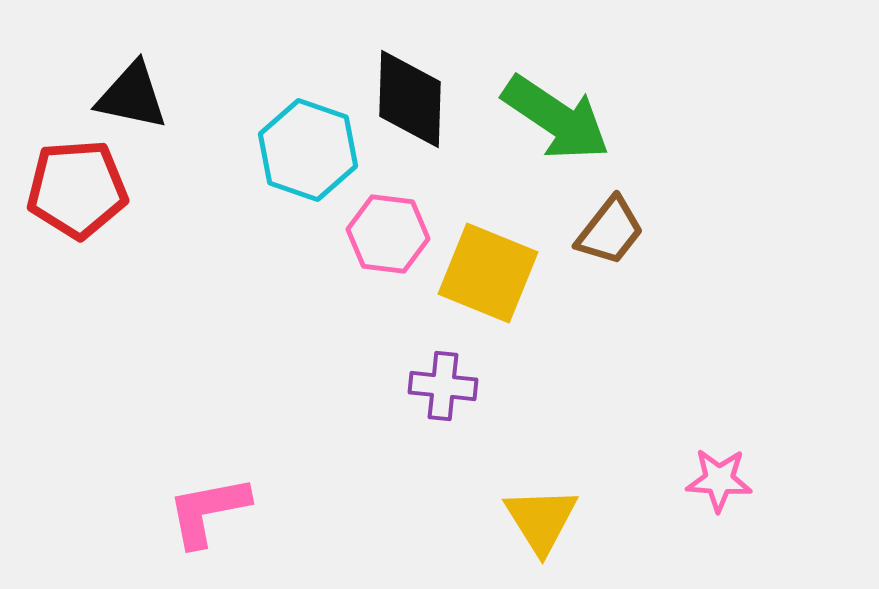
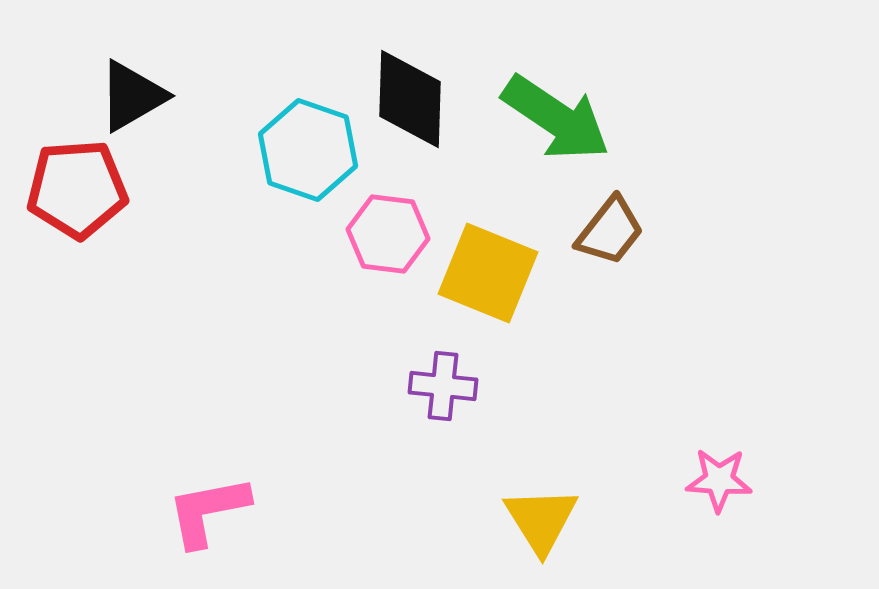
black triangle: rotated 42 degrees counterclockwise
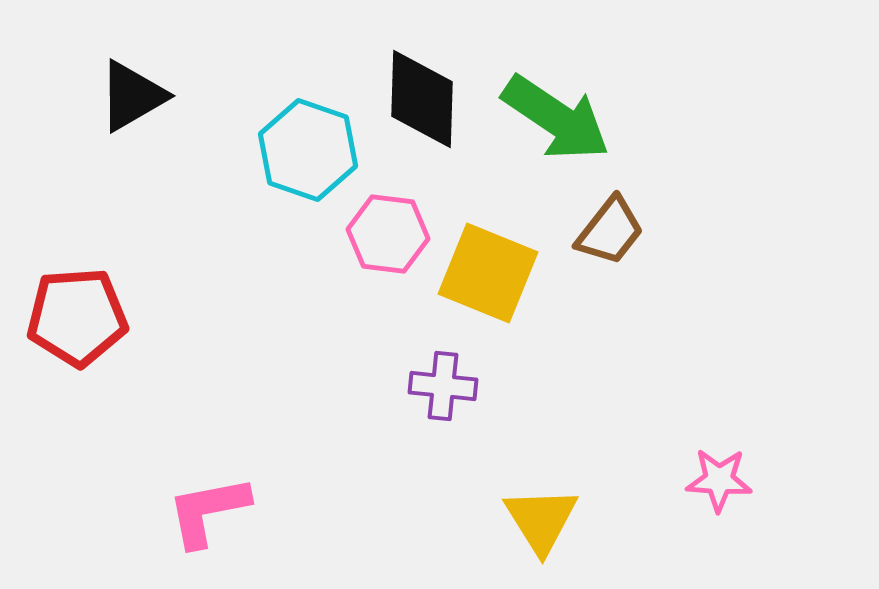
black diamond: moved 12 px right
red pentagon: moved 128 px down
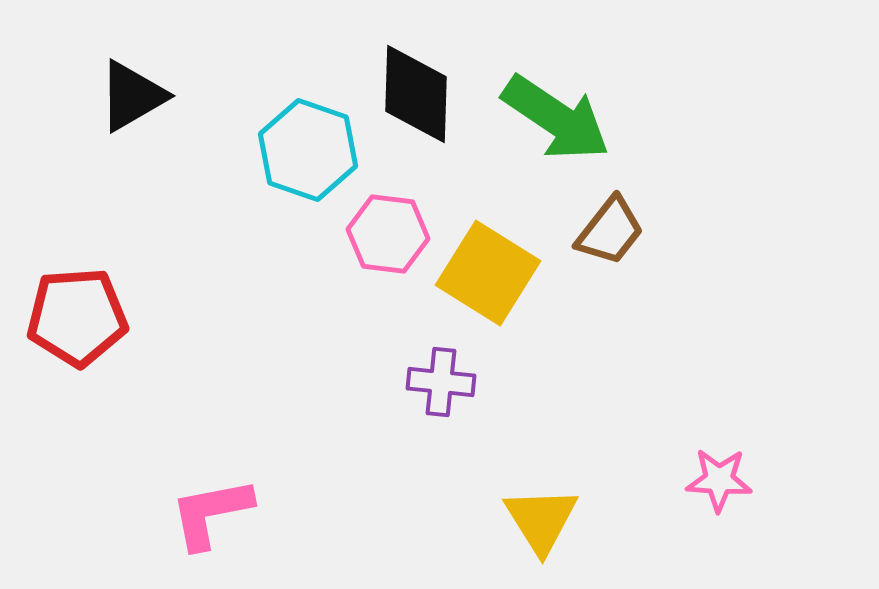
black diamond: moved 6 px left, 5 px up
yellow square: rotated 10 degrees clockwise
purple cross: moved 2 px left, 4 px up
pink L-shape: moved 3 px right, 2 px down
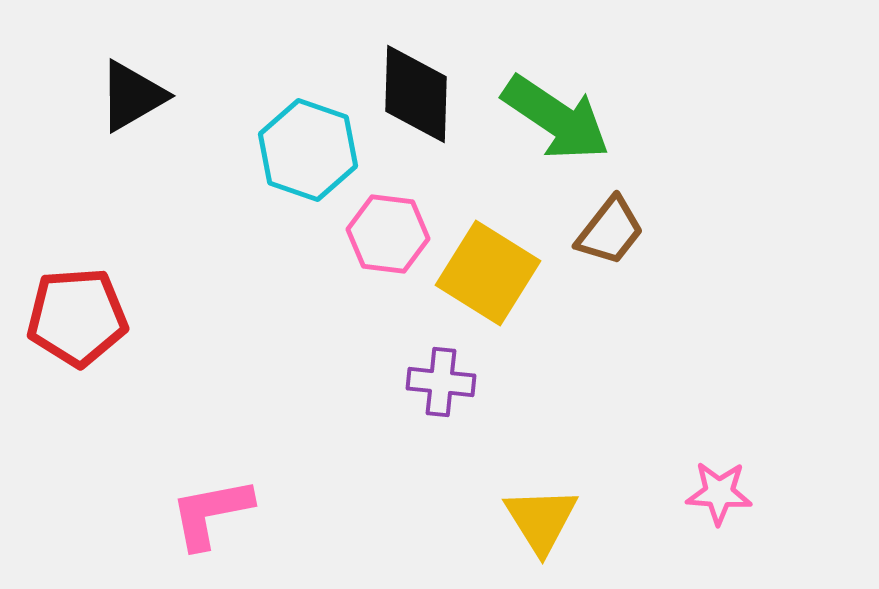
pink star: moved 13 px down
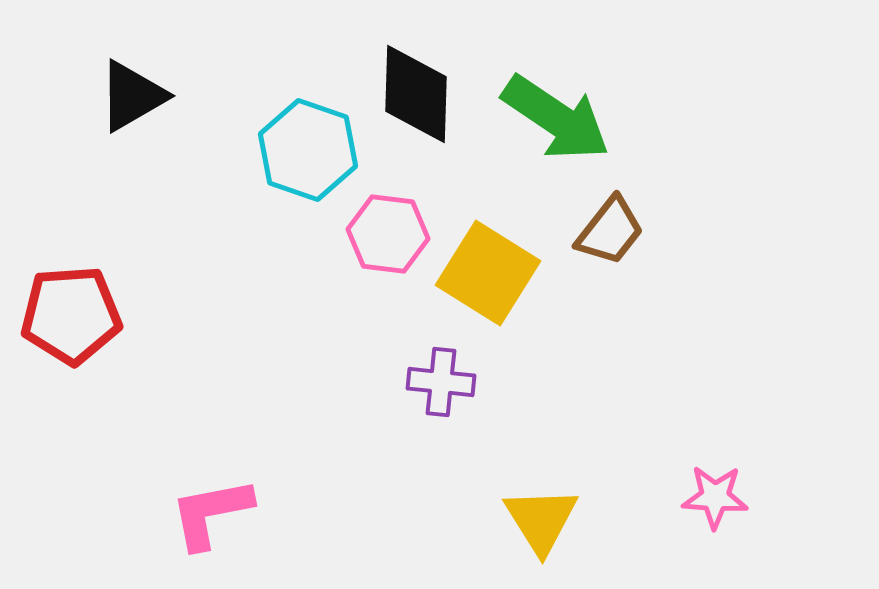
red pentagon: moved 6 px left, 2 px up
pink star: moved 4 px left, 4 px down
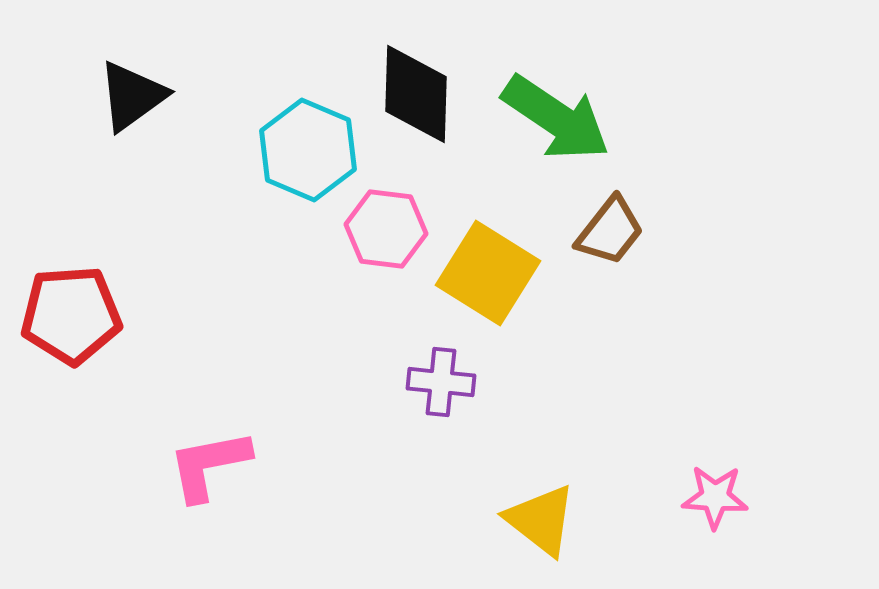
black triangle: rotated 6 degrees counterclockwise
cyan hexagon: rotated 4 degrees clockwise
pink hexagon: moved 2 px left, 5 px up
pink L-shape: moved 2 px left, 48 px up
yellow triangle: rotated 20 degrees counterclockwise
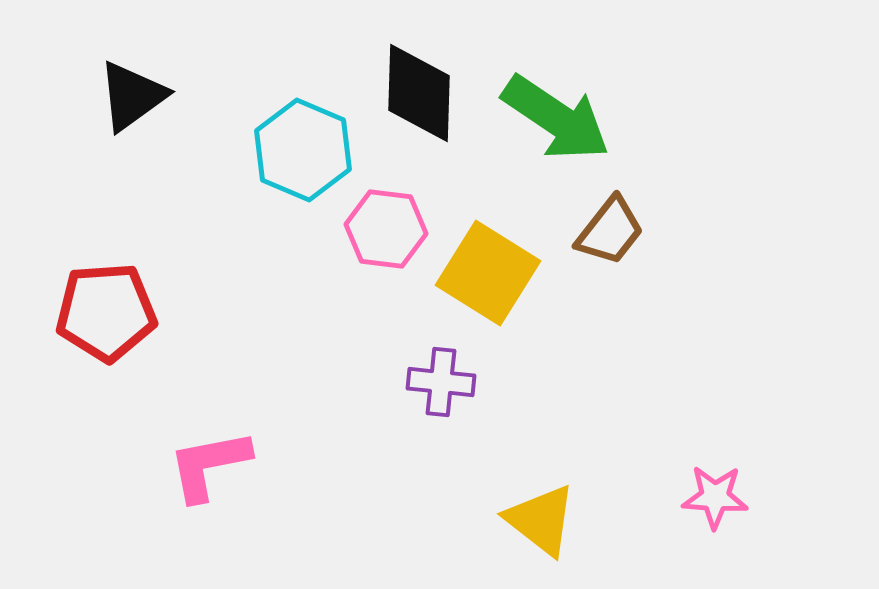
black diamond: moved 3 px right, 1 px up
cyan hexagon: moved 5 px left
red pentagon: moved 35 px right, 3 px up
